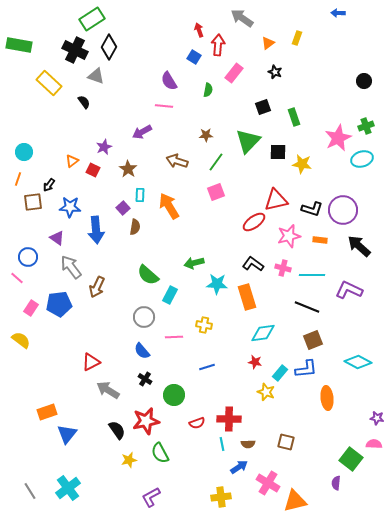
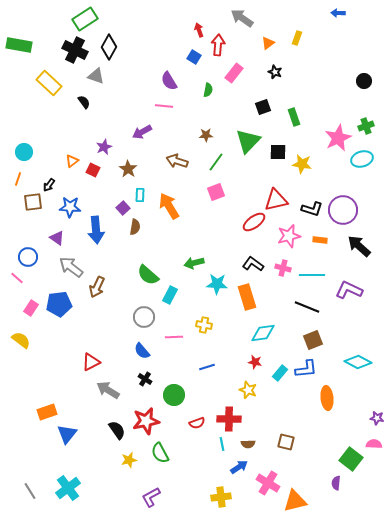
green rectangle at (92, 19): moved 7 px left
gray arrow at (71, 267): rotated 15 degrees counterclockwise
yellow star at (266, 392): moved 18 px left, 2 px up
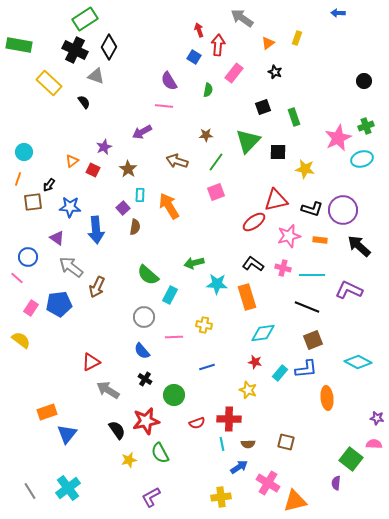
yellow star at (302, 164): moved 3 px right, 5 px down
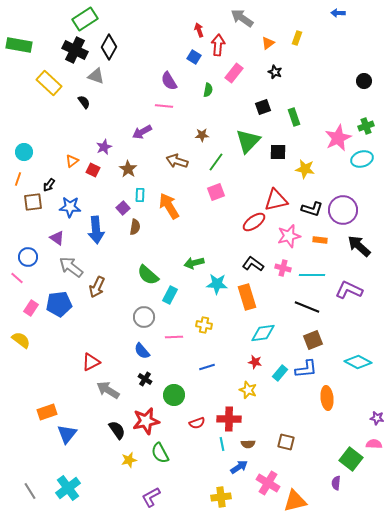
brown star at (206, 135): moved 4 px left
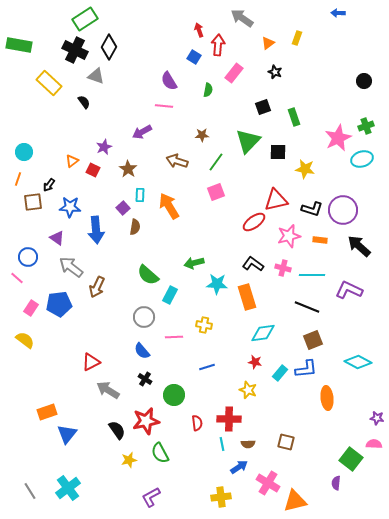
yellow semicircle at (21, 340): moved 4 px right
red semicircle at (197, 423): rotated 77 degrees counterclockwise
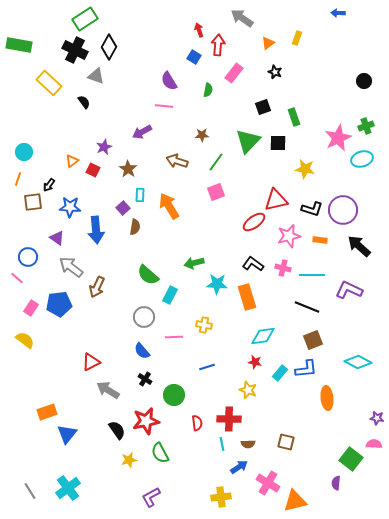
black square at (278, 152): moved 9 px up
cyan diamond at (263, 333): moved 3 px down
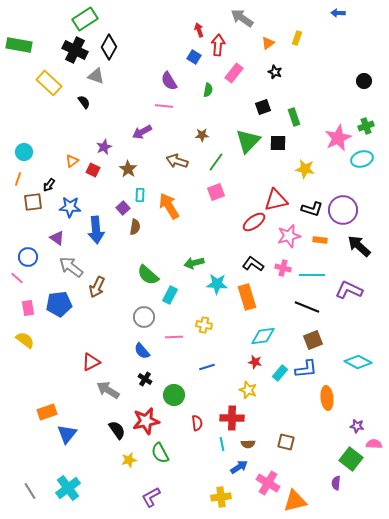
pink rectangle at (31, 308): moved 3 px left; rotated 42 degrees counterclockwise
purple star at (377, 418): moved 20 px left, 8 px down
red cross at (229, 419): moved 3 px right, 1 px up
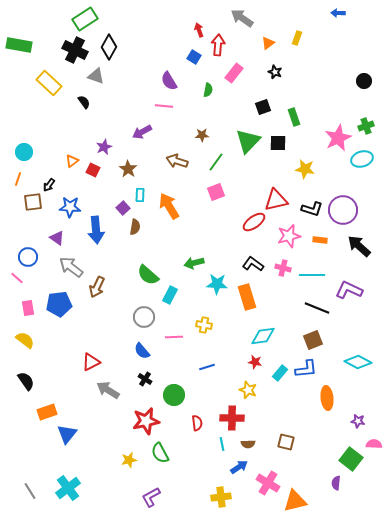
black line at (307, 307): moved 10 px right, 1 px down
purple star at (357, 426): moved 1 px right, 5 px up
black semicircle at (117, 430): moved 91 px left, 49 px up
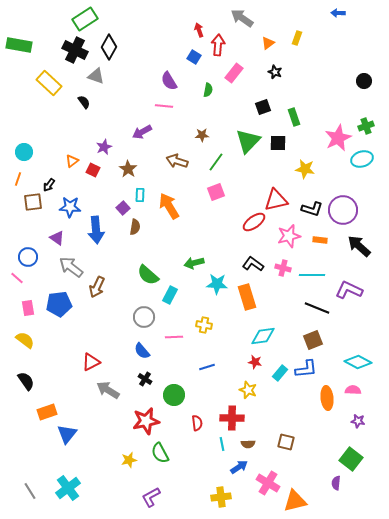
pink semicircle at (374, 444): moved 21 px left, 54 px up
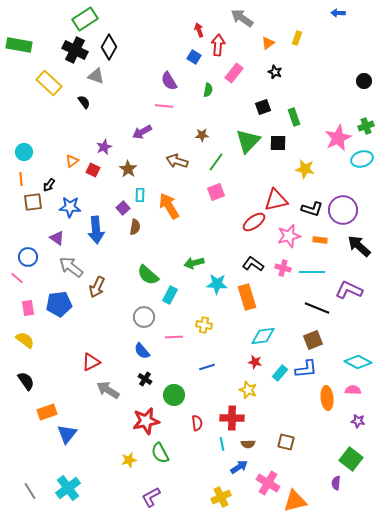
orange line at (18, 179): moved 3 px right; rotated 24 degrees counterclockwise
cyan line at (312, 275): moved 3 px up
yellow cross at (221, 497): rotated 18 degrees counterclockwise
